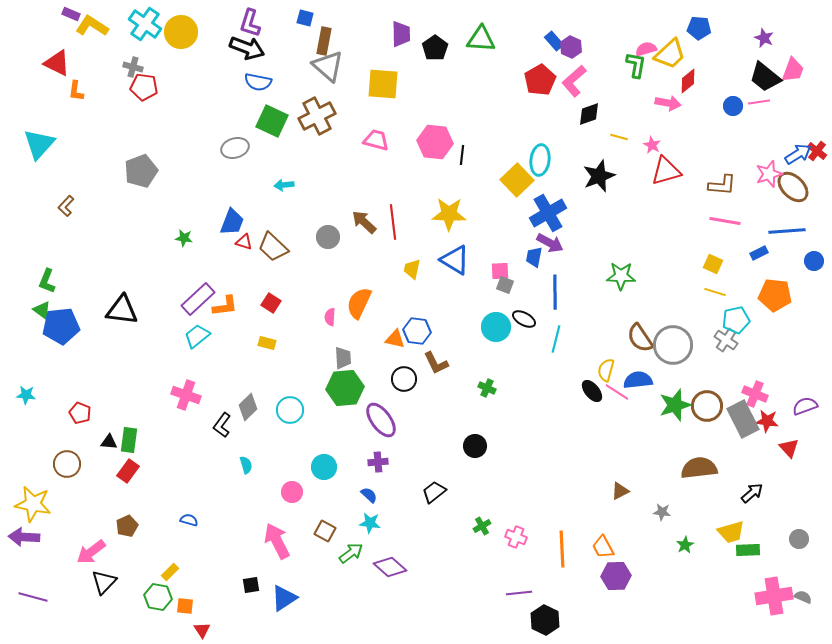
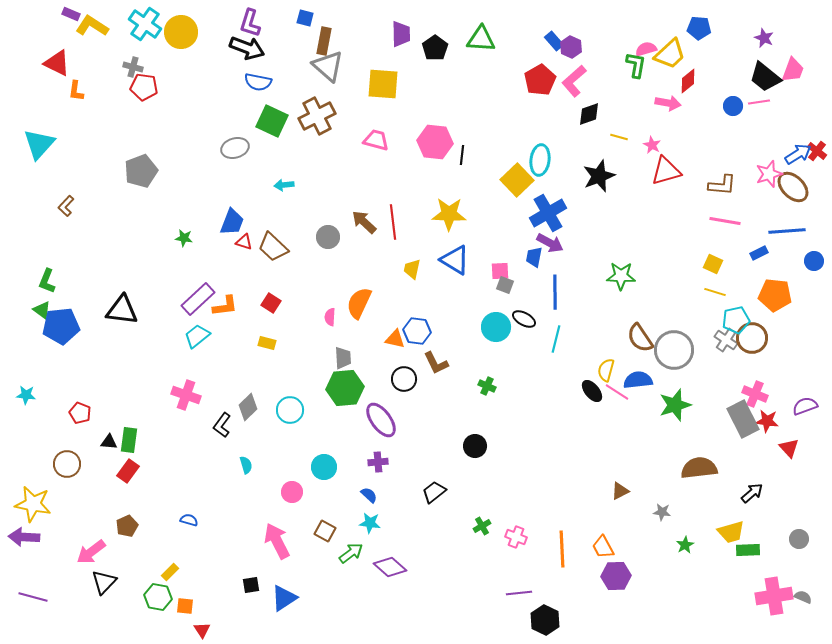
gray circle at (673, 345): moved 1 px right, 5 px down
green cross at (487, 388): moved 2 px up
brown circle at (707, 406): moved 45 px right, 68 px up
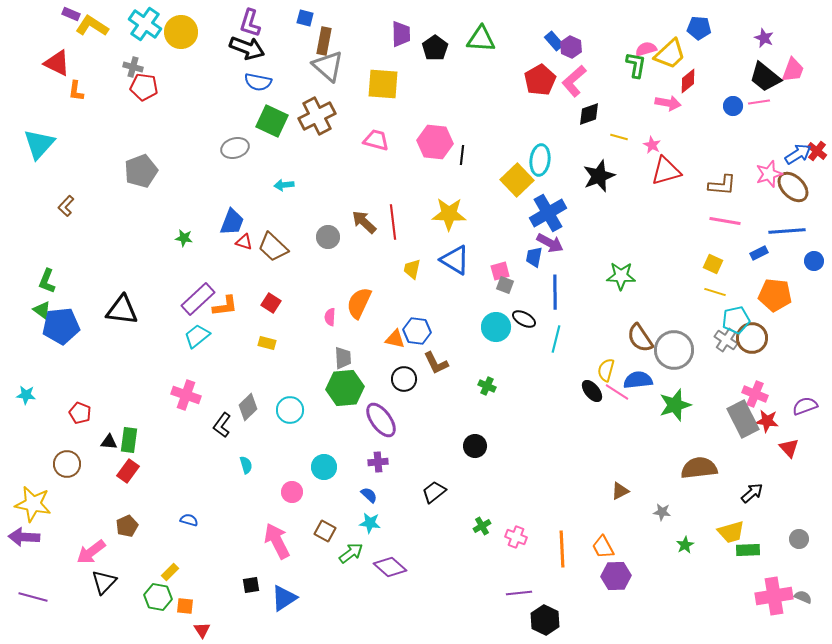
pink square at (500, 271): rotated 12 degrees counterclockwise
